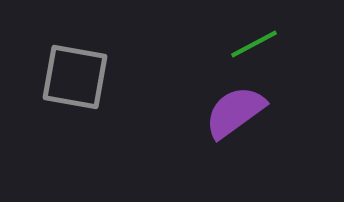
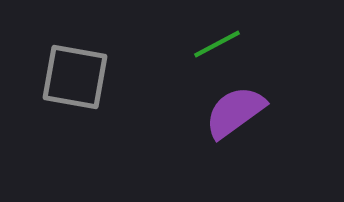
green line: moved 37 px left
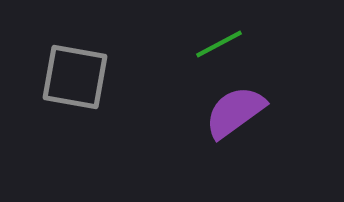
green line: moved 2 px right
